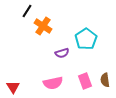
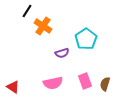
brown semicircle: moved 4 px down; rotated 24 degrees clockwise
red triangle: rotated 24 degrees counterclockwise
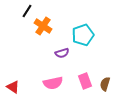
cyan pentagon: moved 3 px left, 4 px up; rotated 15 degrees clockwise
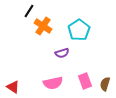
black line: moved 2 px right
cyan pentagon: moved 4 px left, 5 px up; rotated 15 degrees counterclockwise
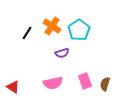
black line: moved 2 px left, 22 px down
orange cross: moved 9 px right
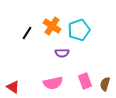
cyan pentagon: rotated 15 degrees clockwise
purple semicircle: rotated 16 degrees clockwise
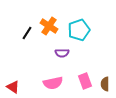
orange cross: moved 3 px left
brown semicircle: rotated 16 degrees counterclockwise
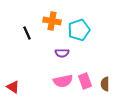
orange cross: moved 3 px right, 5 px up; rotated 24 degrees counterclockwise
black line: rotated 56 degrees counterclockwise
pink semicircle: moved 10 px right, 2 px up
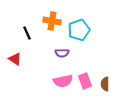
red triangle: moved 2 px right, 28 px up
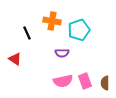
brown semicircle: moved 1 px up
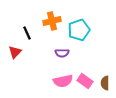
orange cross: rotated 24 degrees counterclockwise
red triangle: moved 7 px up; rotated 40 degrees clockwise
pink rectangle: rotated 35 degrees counterclockwise
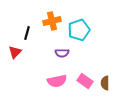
black line: rotated 40 degrees clockwise
pink semicircle: moved 6 px left
